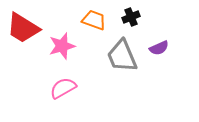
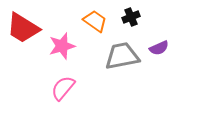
orange trapezoid: moved 1 px right, 1 px down; rotated 15 degrees clockwise
gray trapezoid: rotated 102 degrees clockwise
pink semicircle: rotated 20 degrees counterclockwise
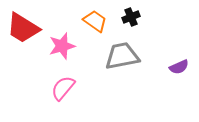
purple semicircle: moved 20 px right, 19 px down
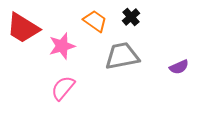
black cross: rotated 18 degrees counterclockwise
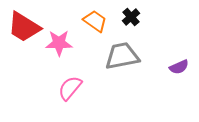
red trapezoid: moved 1 px right, 1 px up
pink star: moved 3 px left, 3 px up; rotated 16 degrees clockwise
pink semicircle: moved 7 px right
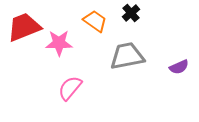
black cross: moved 4 px up
red trapezoid: rotated 126 degrees clockwise
gray trapezoid: moved 5 px right
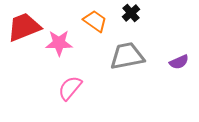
purple semicircle: moved 5 px up
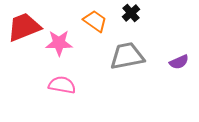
pink semicircle: moved 8 px left, 3 px up; rotated 60 degrees clockwise
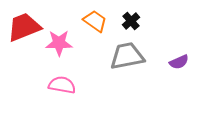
black cross: moved 8 px down
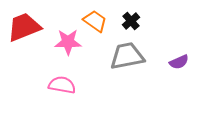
pink star: moved 9 px right, 1 px up
